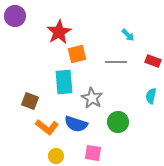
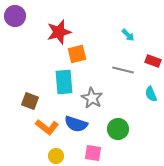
red star: rotated 15 degrees clockwise
gray line: moved 7 px right, 8 px down; rotated 15 degrees clockwise
cyan semicircle: moved 2 px up; rotated 35 degrees counterclockwise
green circle: moved 7 px down
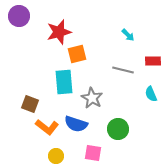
purple circle: moved 4 px right
red rectangle: rotated 21 degrees counterclockwise
brown square: moved 3 px down
